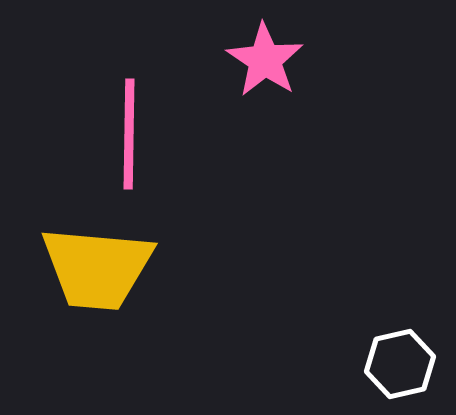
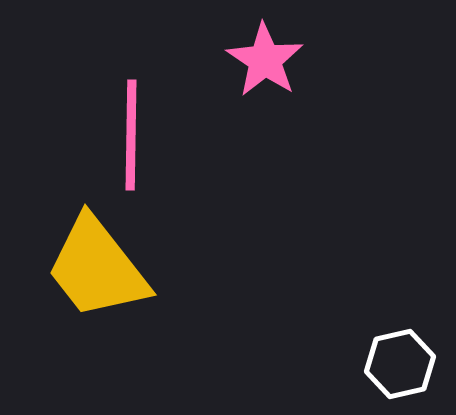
pink line: moved 2 px right, 1 px down
yellow trapezoid: rotated 47 degrees clockwise
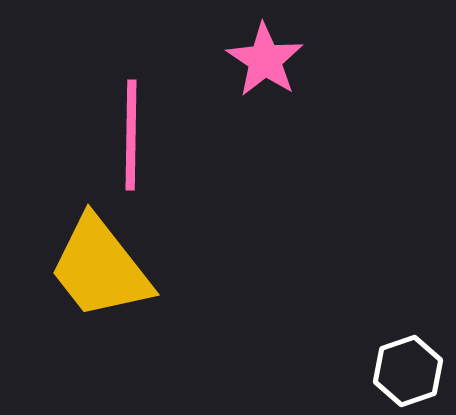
yellow trapezoid: moved 3 px right
white hexagon: moved 8 px right, 7 px down; rotated 6 degrees counterclockwise
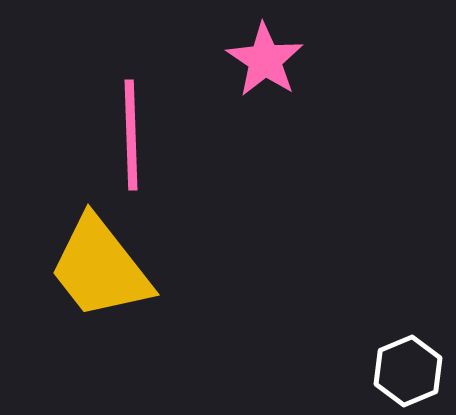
pink line: rotated 3 degrees counterclockwise
white hexagon: rotated 4 degrees counterclockwise
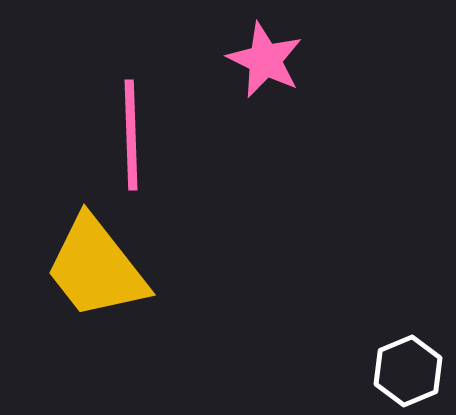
pink star: rotated 8 degrees counterclockwise
yellow trapezoid: moved 4 px left
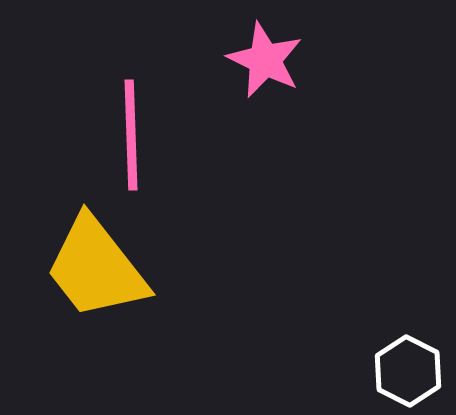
white hexagon: rotated 10 degrees counterclockwise
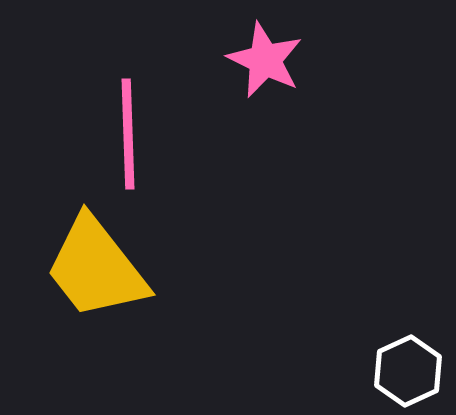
pink line: moved 3 px left, 1 px up
white hexagon: rotated 8 degrees clockwise
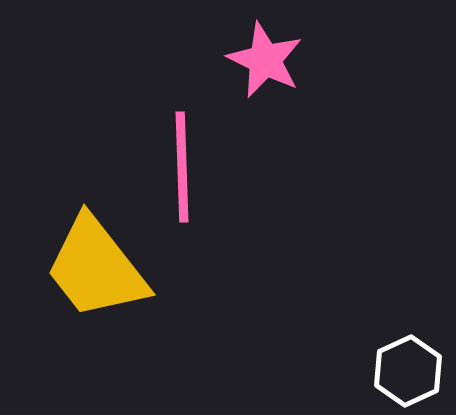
pink line: moved 54 px right, 33 px down
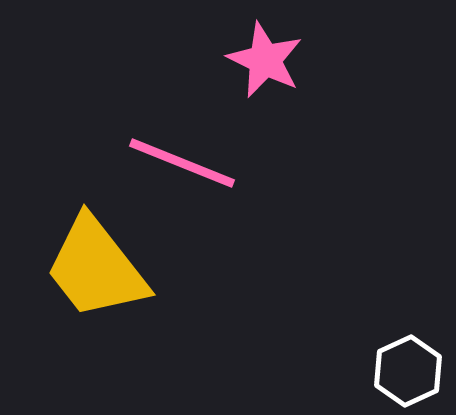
pink line: moved 4 px up; rotated 66 degrees counterclockwise
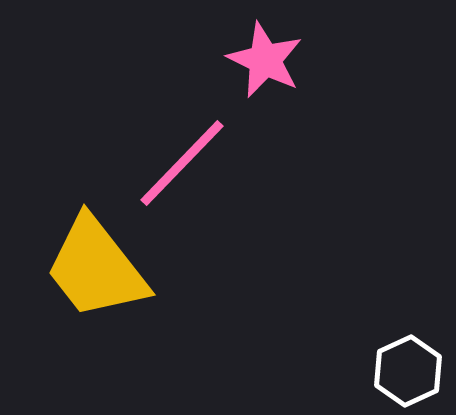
pink line: rotated 68 degrees counterclockwise
